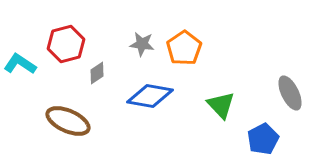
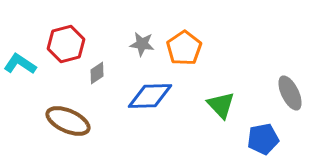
blue diamond: rotated 12 degrees counterclockwise
blue pentagon: rotated 16 degrees clockwise
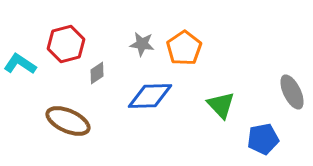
gray ellipse: moved 2 px right, 1 px up
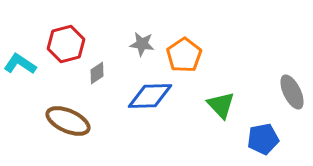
orange pentagon: moved 7 px down
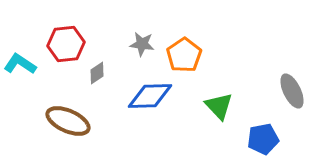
red hexagon: rotated 9 degrees clockwise
gray ellipse: moved 1 px up
green triangle: moved 2 px left, 1 px down
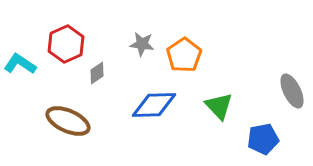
red hexagon: rotated 18 degrees counterclockwise
blue diamond: moved 4 px right, 9 px down
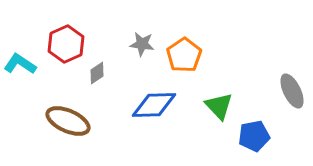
blue pentagon: moved 9 px left, 3 px up
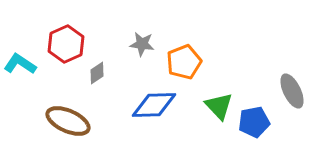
orange pentagon: moved 7 px down; rotated 12 degrees clockwise
blue pentagon: moved 14 px up
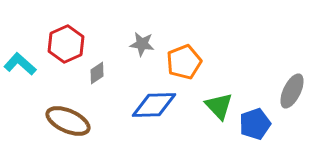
cyan L-shape: rotated 8 degrees clockwise
gray ellipse: rotated 52 degrees clockwise
blue pentagon: moved 1 px right, 2 px down; rotated 8 degrees counterclockwise
